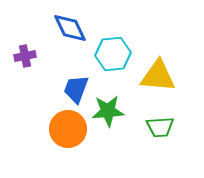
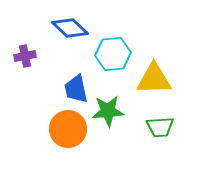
blue diamond: rotated 21 degrees counterclockwise
yellow triangle: moved 4 px left, 3 px down; rotated 6 degrees counterclockwise
blue trapezoid: rotated 32 degrees counterclockwise
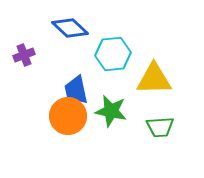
purple cross: moved 1 px left, 1 px up; rotated 10 degrees counterclockwise
blue trapezoid: moved 1 px down
green star: moved 3 px right; rotated 16 degrees clockwise
orange circle: moved 13 px up
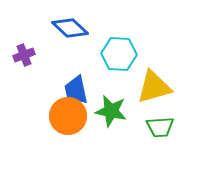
cyan hexagon: moved 6 px right; rotated 8 degrees clockwise
yellow triangle: moved 8 px down; rotated 15 degrees counterclockwise
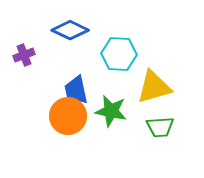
blue diamond: moved 2 px down; rotated 18 degrees counterclockwise
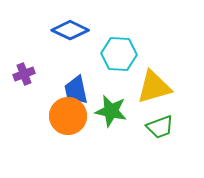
purple cross: moved 19 px down
green trapezoid: rotated 16 degrees counterclockwise
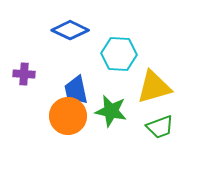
purple cross: rotated 25 degrees clockwise
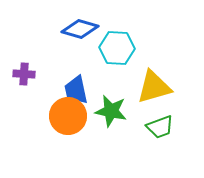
blue diamond: moved 10 px right, 1 px up; rotated 9 degrees counterclockwise
cyan hexagon: moved 2 px left, 6 px up
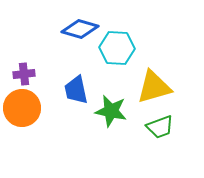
purple cross: rotated 10 degrees counterclockwise
orange circle: moved 46 px left, 8 px up
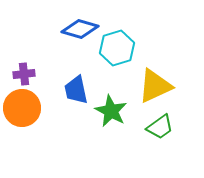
cyan hexagon: rotated 20 degrees counterclockwise
yellow triangle: moved 1 px right, 1 px up; rotated 9 degrees counterclockwise
green star: rotated 16 degrees clockwise
green trapezoid: rotated 16 degrees counterclockwise
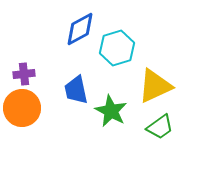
blue diamond: rotated 45 degrees counterclockwise
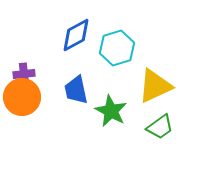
blue diamond: moved 4 px left, 6 px down
orange circle: moved 11 px up
